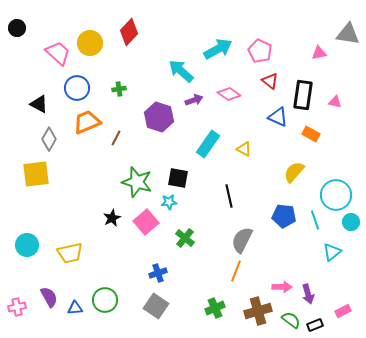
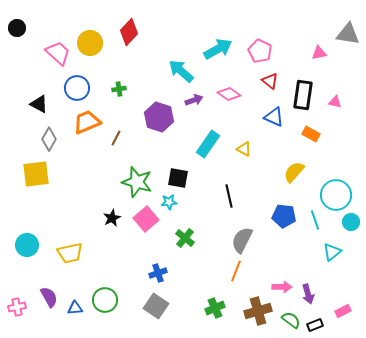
blue triangle at (278, 117): moved 4 px left
pink square at (146, 222): moved 3 px up
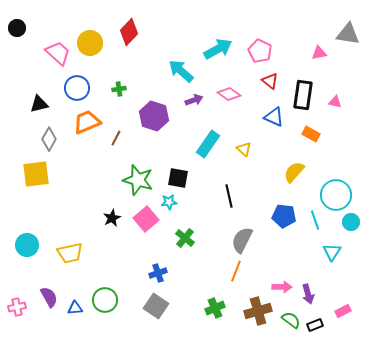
black triangle at (39, 104): rotated 42 degrees counterclockwise
purple hexagon at (159, 117): moved 5 px left, 1 px up
yellow triangle at (244, 149): rotated 14 degrees clockwise
green star at (137, 182): moved 1 px right, 2 px up
cyan triangle at (332, 252): rotated 18 degrees counterclockwise
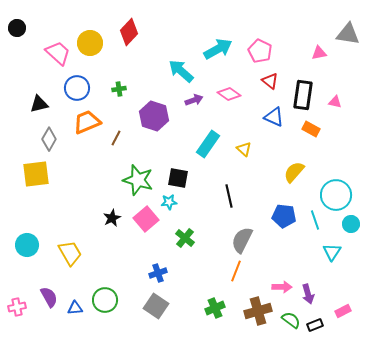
orange rectangle at (311, 134): moved 5 px up
cyan circle at (351, 222): moved 2 px down
yellow trapezoid at (70, 253): rotated 108 degrees counterclockwise
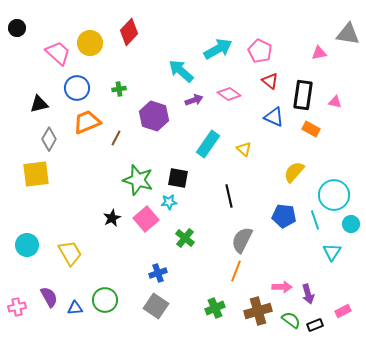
cyan circle at (336, 195): moved 2 px left
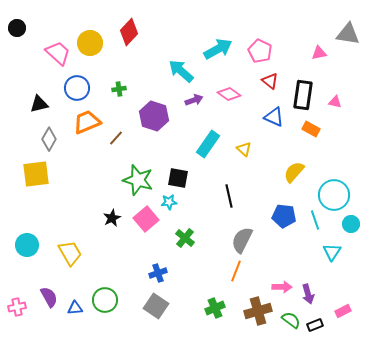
brown line at (116, 138): rotated 14 degrees clockwise
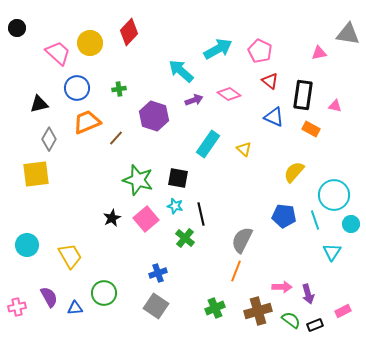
pink triangle at (335, 102): moved 4 px down
black line at (229, 196): moved 28 px left, 18 px down
cyan star at (169, 202): moved 6 px right, 4 px down; rotated 21 degrees clockwise
yellow trapezoid at (70, 253): moved 3 px down
green circle at (105, 300): moved 1 px left, 7 px up
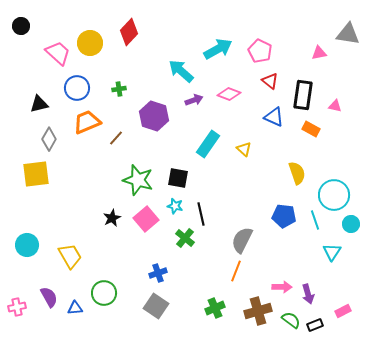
black circle at (17, 28): moved 4 px right, 2 px up
pink diamond at (229, 94): rotated 15 degrees counterclockwise
yellow semicircle at (294, 172): moved 3 px right, 1 px down; rotated 120 degrees clockwise
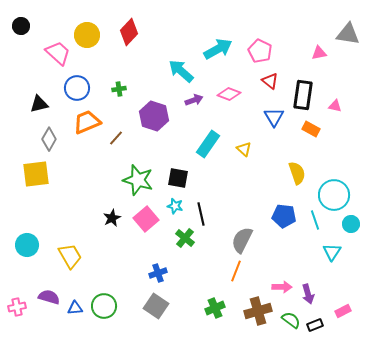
yellow circle at (90, 43): moved 3 px left, 8 px up
blue triangle at (274, 117): rotated 35 degrees clockwise
green circle at (104, 293): moved 13 px down
purple semicircle at (49, 297): rotated 45 degrees counterclockwise
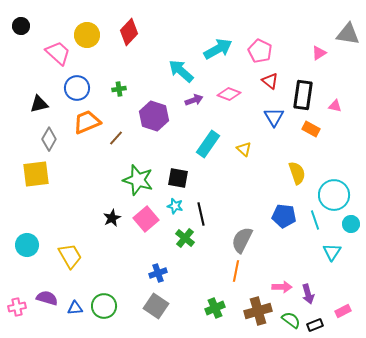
pink triangle at (319, 53): rotated 21 degrees counterclockwise
orange line at (236, 271): rotated 10 degrees counterclockwise
purple semicircle at (49, 297): moved 2 px left, 1 px down
